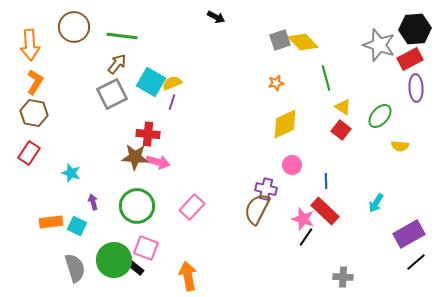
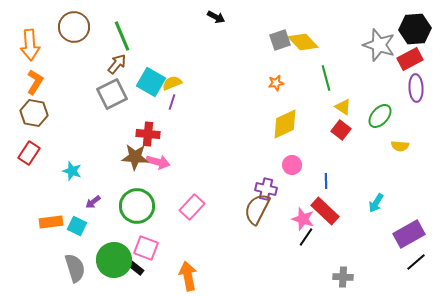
green line at (122, 36): rotated 60 degrees clockwise
cyan star at (71, 173): moved 1 px right, 2 px up
purple arrow at (93, 202): rotated 112 degrees counterclockwise
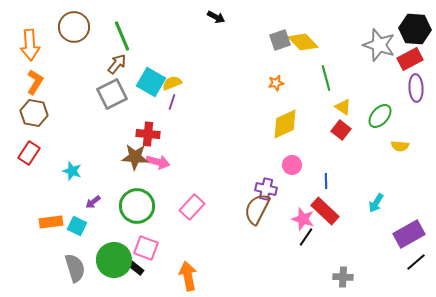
black hexagon at (415, 29): rotated 8 degrees clockwise
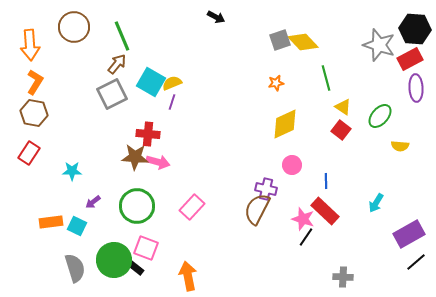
cyan star at (72, 171): rotated 18 degrees counterclockwise
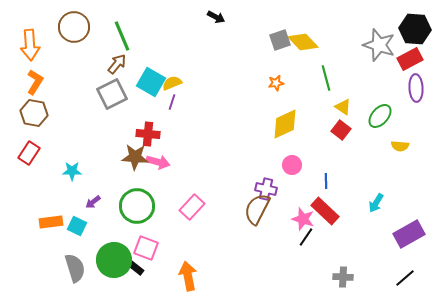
black line at (416, 262): moved 11 px left, 16 px down
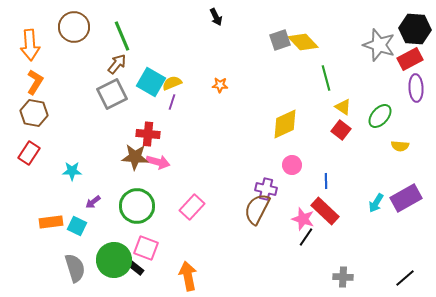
black arrow at (216, 17): rotated 36 degrees clockwise
orange star at (276, 83): moved 56 px left, 2 px down; rotated 14 degrees clockwise
purple rectangle at (409, 234): moved 3 px left, 36 px up
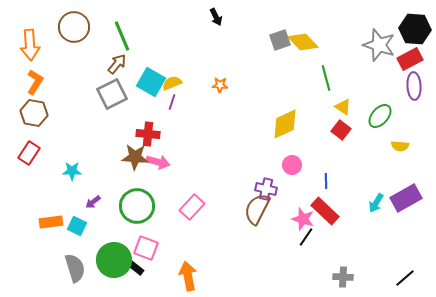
purple ellipse at (416, 88): moved 2 px left, 2 px up
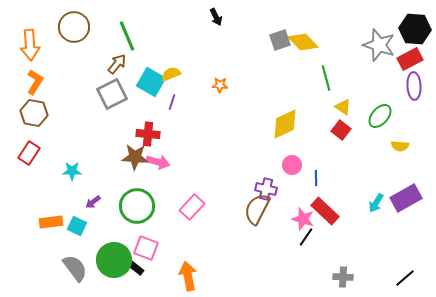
green line at (122, 36): moved 5 px right
yellow semicircle at (172, 83): moved 1 px left, 9 px up
blue line at (326, 181): moved 10 px left, 3 px up
gray semicircle at (75, 268): rotated 20 degrees counterclockwise
